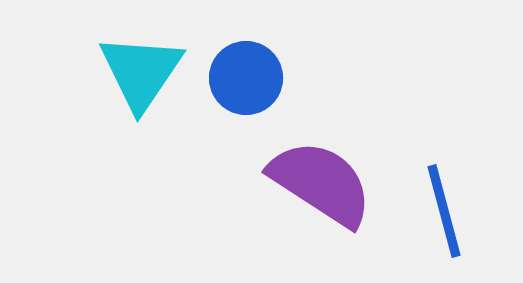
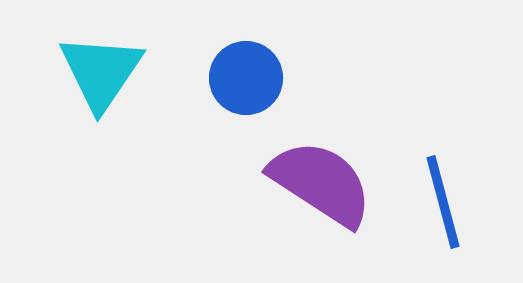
cyan triangle: moved 40 px left
blue line: moved 1 px left, 9 px up
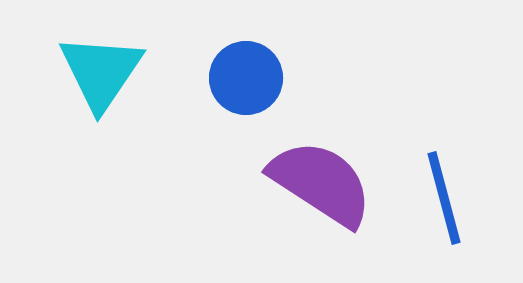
blue line: moved 1 px right, 4 px up
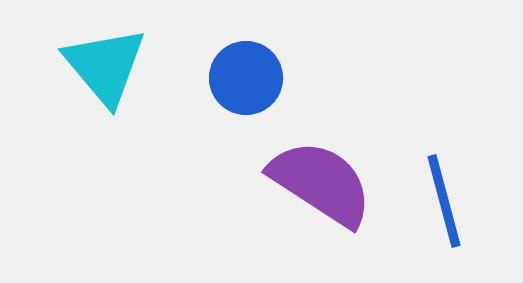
cyan triangle: moved 4 px right, 6 px up; rotated 14 degrees counterclockwise
blue line: moved 3 px down
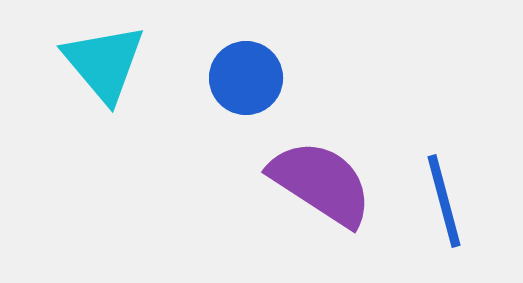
cyan triangle: moved 1 px left, 3 px up
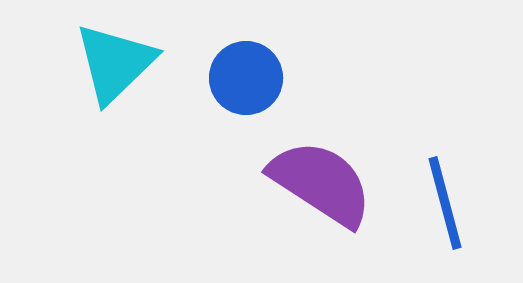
cyan triangle: moved 11 px right; rotated 26 degrees clockwise
blue line: moved 1 px right, 2 px down
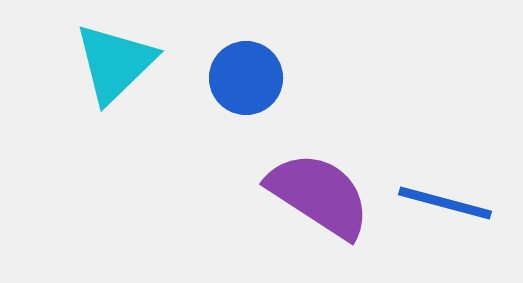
purple semicircle: moved 2 px left, 12 px down
blue line: rotated 60 degrees counterclockwise
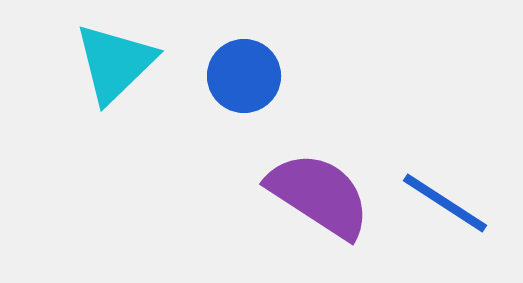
blue circle: moved 2 px left, 2 px up
blue line: rotated 18 degrees clockwise
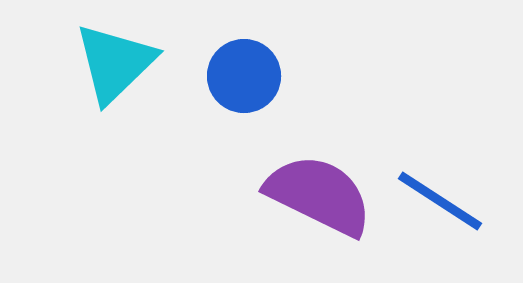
purple semicircle: rotated 7 degrees counterclockwise
blue line: moved 5 px left, 2 px up
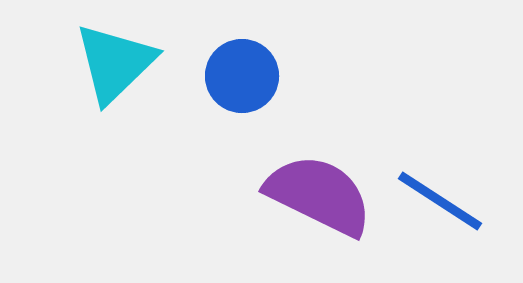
blue circle: moved 2 px left
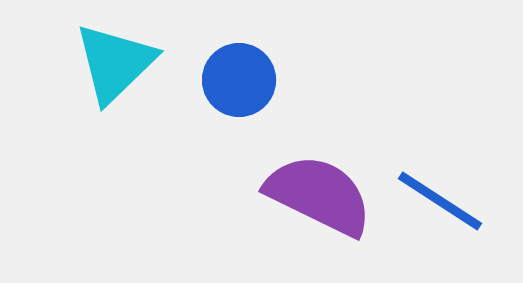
blue circle: moved 3 px left, 4 px down
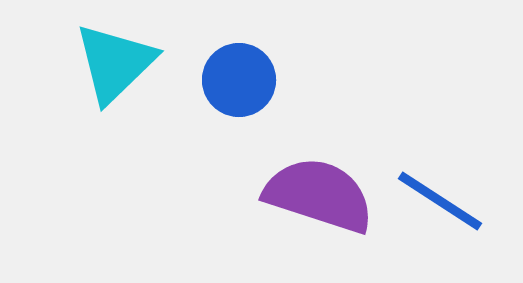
purple semicircle: rotated 8 degrees counterclockwise
